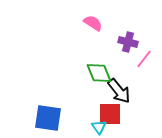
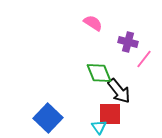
blue square: rotated 36 degrees clockwise
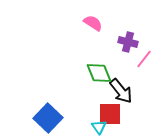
black arrow: moved 2 px right
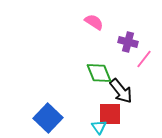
pink semicircle: moved 1 px right, 1 px up
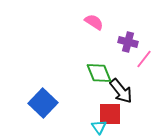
blue square: moved 5 px left, 15 px up
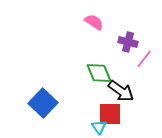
black arrow: rotated 16 degrees counterclockwise
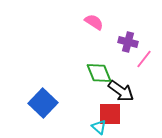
cyan triangle: rotated 14 degrees counterclockwise
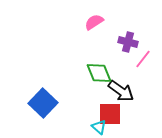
pink semicircle: rotated 66 degrees counterclockwise
pink line: moved 1 px left
